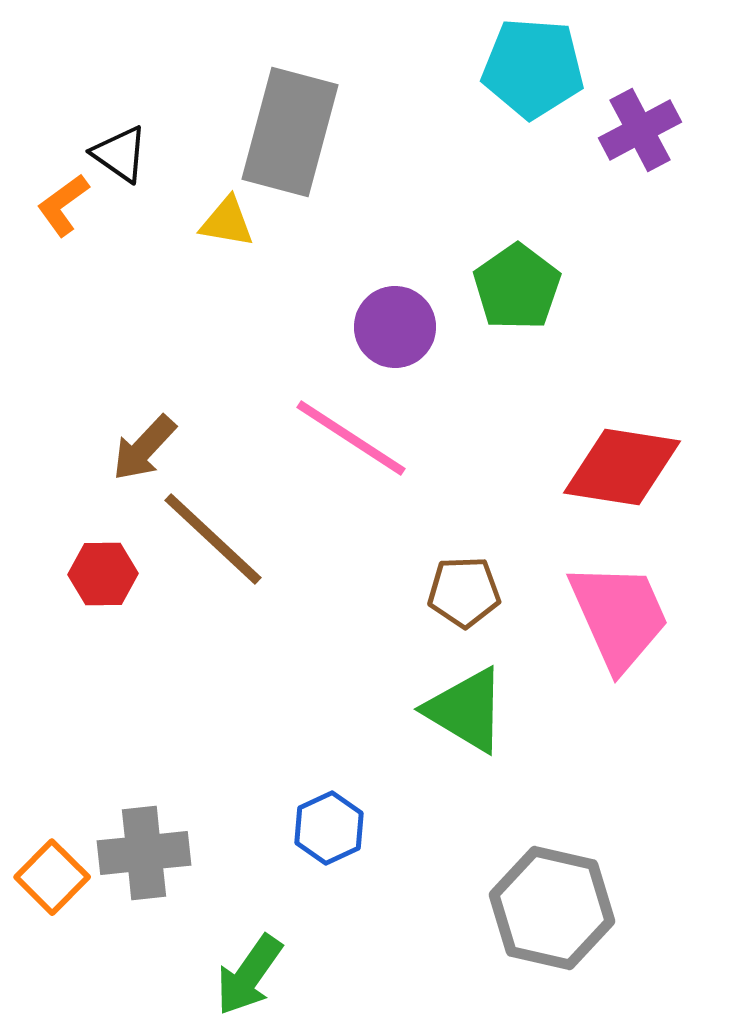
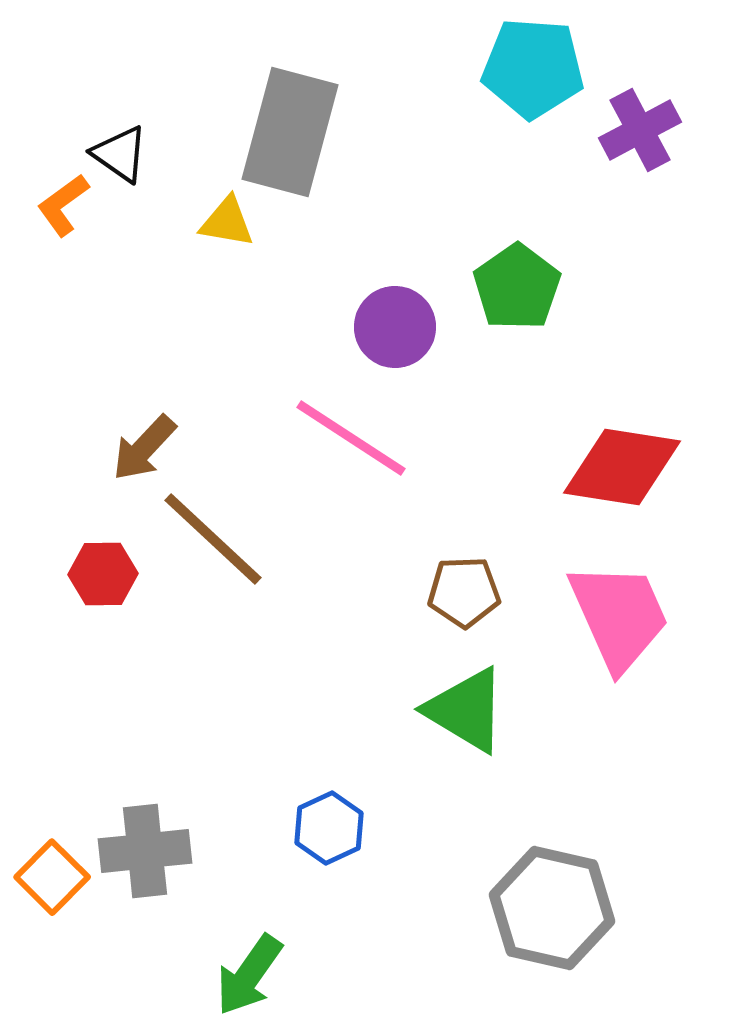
gray cross: moved 1 px right, 2 px up
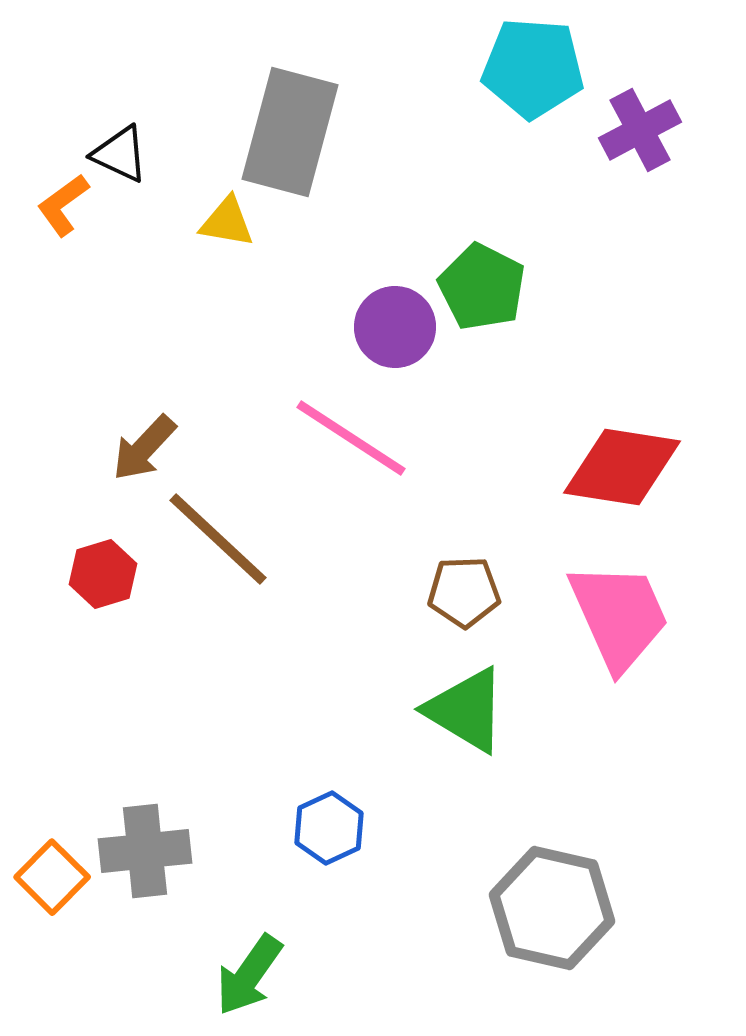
black triangle: rotated 10 degrees counterclockwise
green pentagon: moved 35 px left; rotated 10 degrees counterclockwise
brown line: moved 5 px right
red hexagon: rotated 16 degrees counterclockwise
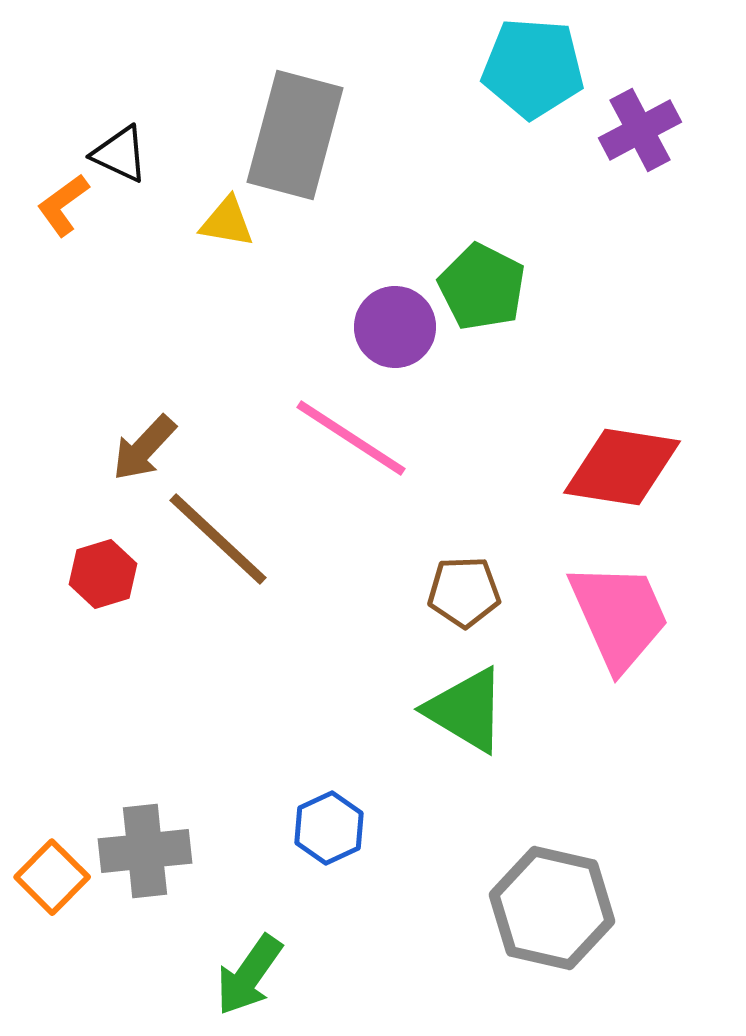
gray rectangle: moved 5 px right, 3 px down
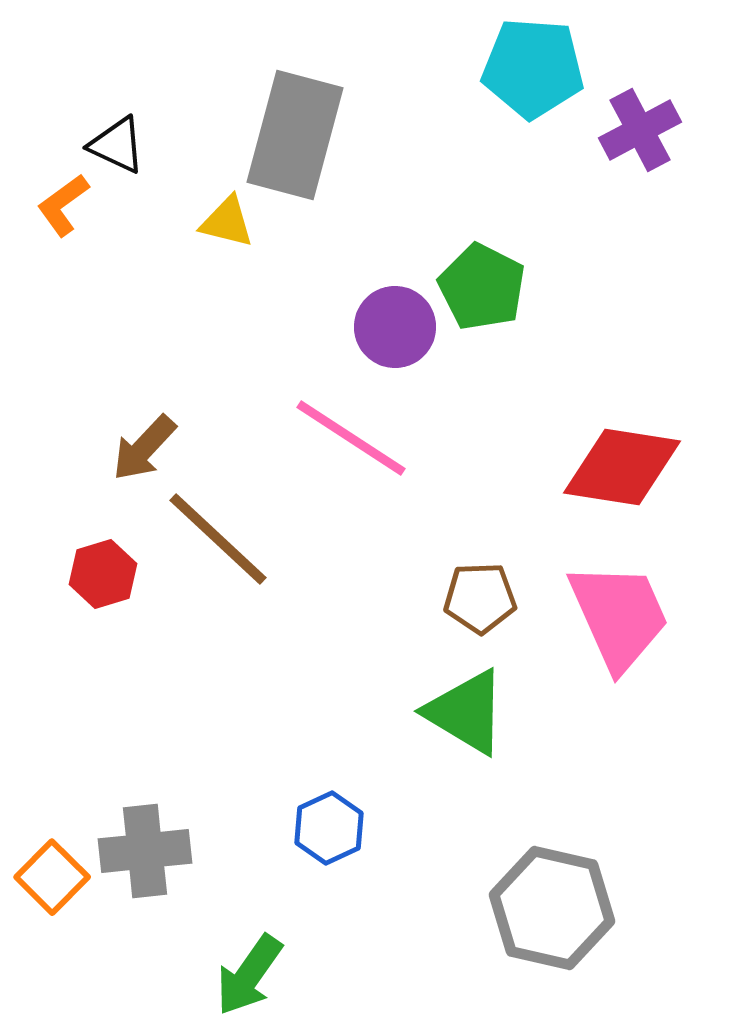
black triangle: moved 3 px left, 9 px up
yellow triangle: rotated 4 degrees clockwise
brown pentagon: moved 16 px right, 6 px down
green triangle: moved 2 px down
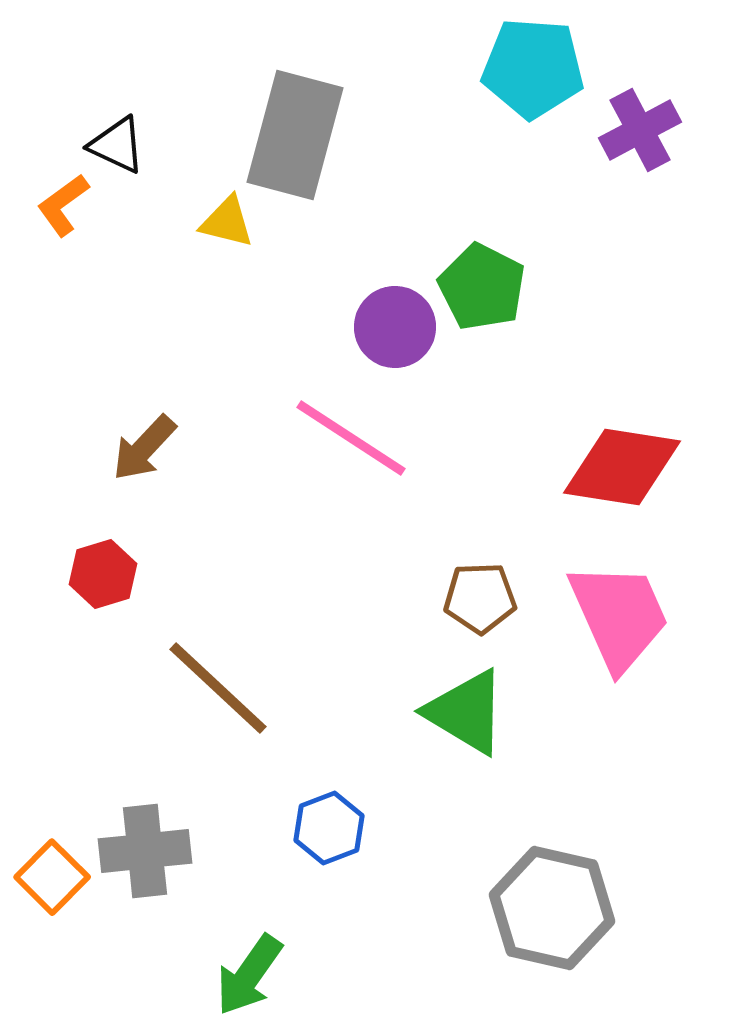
brown line: moved 149 px down
blue hexagon: rotated 4 degrees clockwise
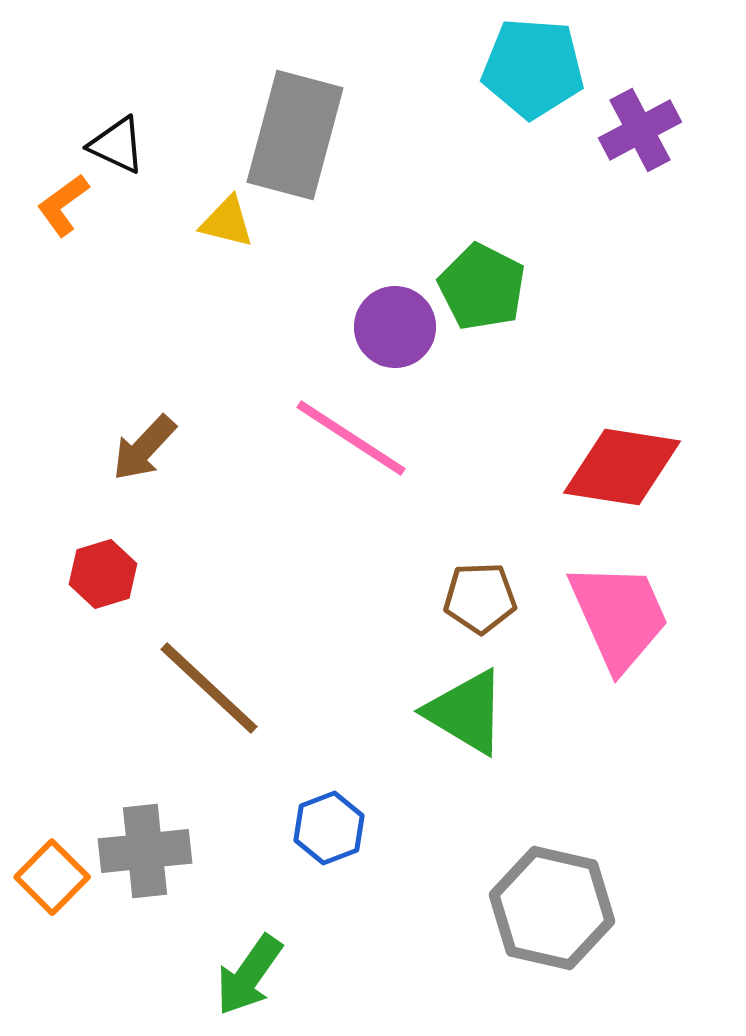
brown line: moved 9 px left
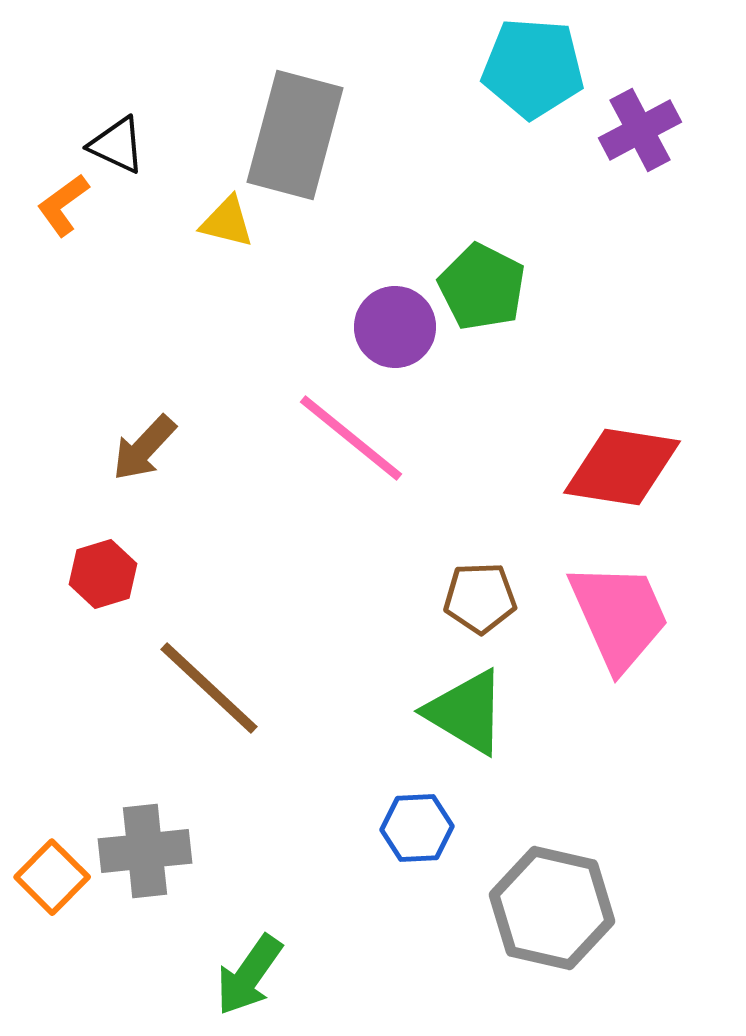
pink line: rotated 6 degrees clockwise
blue hexagon: moved 88 px right; rotated 18 degrees clockwise
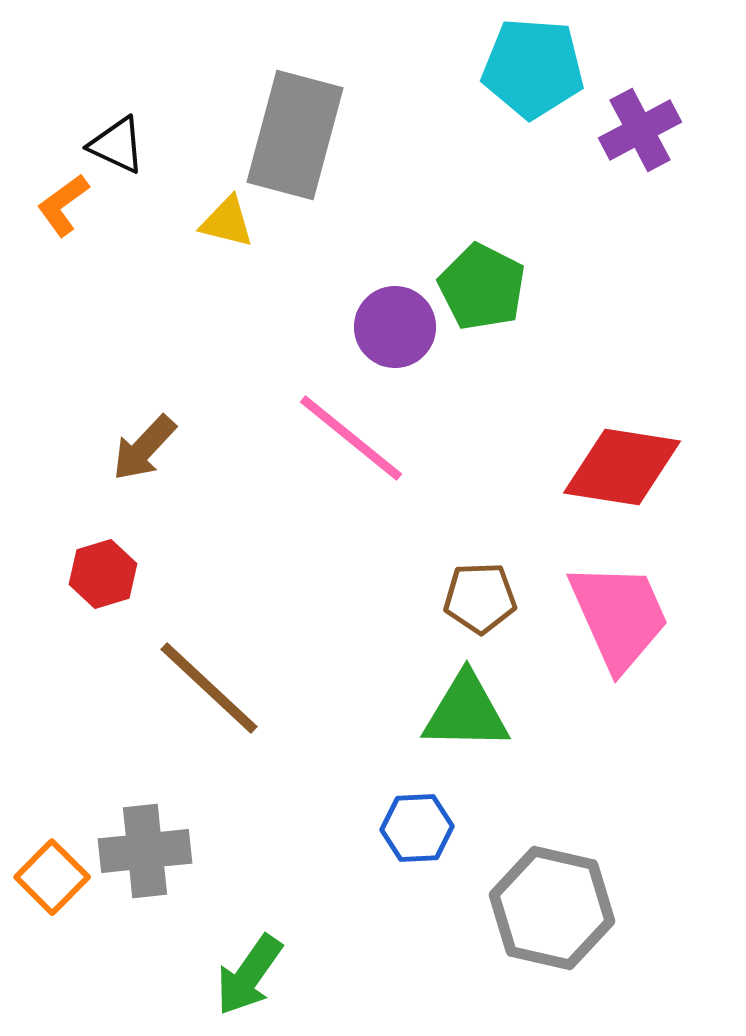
green triangle: rotated 30 degrees counterclockwise
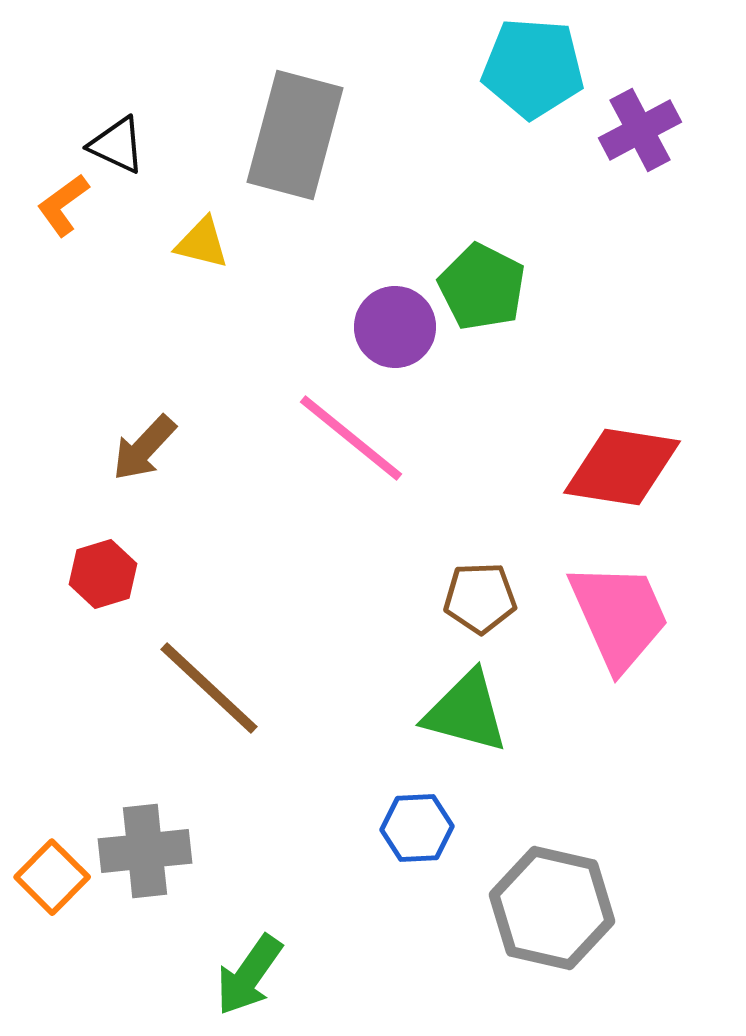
yellow triangle: moved 25 px left, 21 px down
green triangle: rotated 14 degrees clockwise
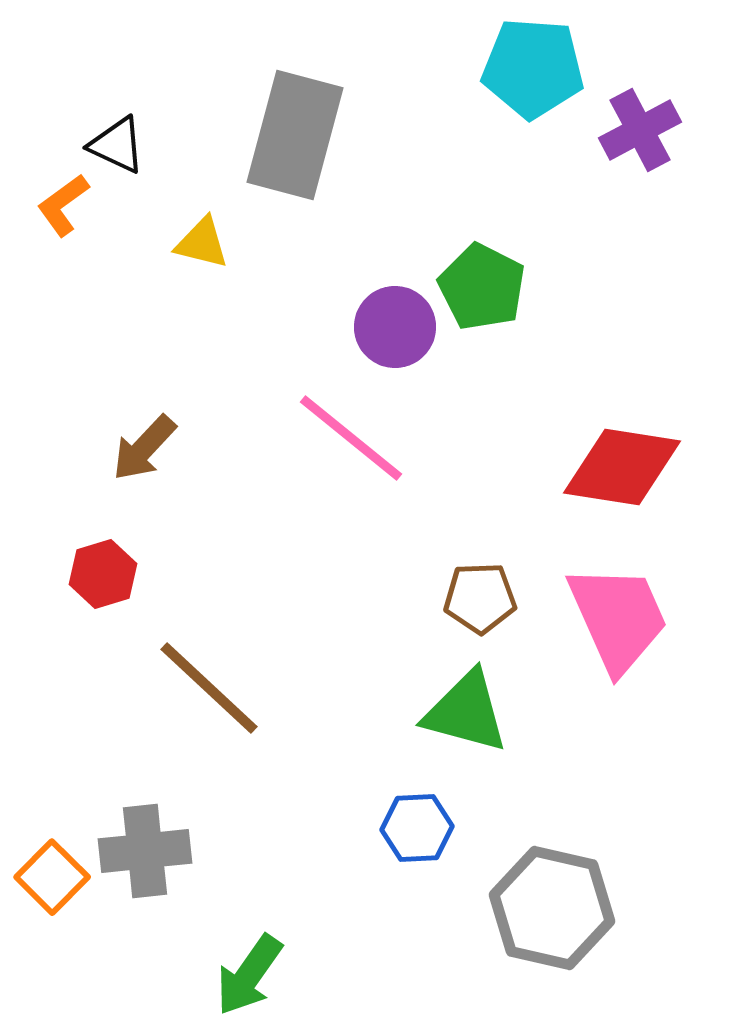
pink trapezoid: moved 1 px left, 2 px down
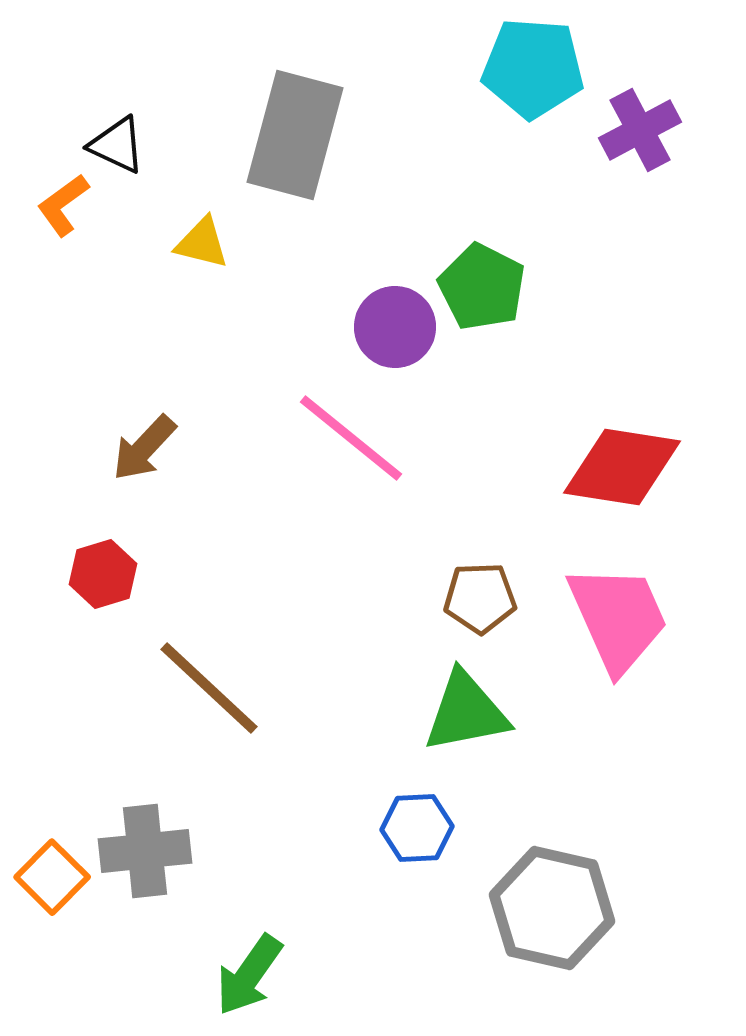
green triangle: rotated 26 degrees counterclockwise
